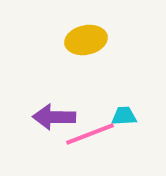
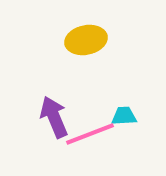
purple arrow: rotated 66 degrees clockwise
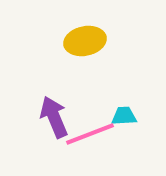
yellow ellipse: moved 1 px left, 1 px down
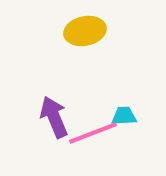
yellow ellipse: moved 10 px up
pink line: moved 3 px right, 1 px up
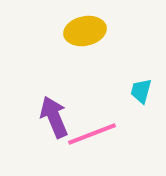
cyan trapezoid: moved 17 px right, 25 px up; rotated 72 degrees counterclockwise
pink line: moved 1 px left, 1 px down
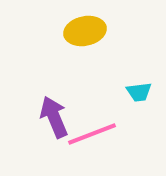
cyan trapezoid: moved 2 px left, 1 px down; rotated 112 degrees counterclockwise
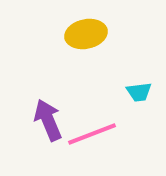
yellow ellipse: moved 1 px right, 3 px down
purple arrow: moved 6 px left, 3 px down
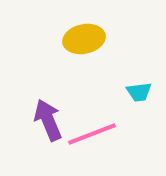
yellow ellipse: moved 2 px left, 5 px down
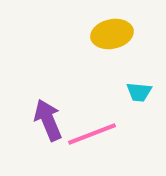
yellow ellipse: moved 28 px right, 5 px up
cyan trapezoid: rotated 12 degrees clockwise
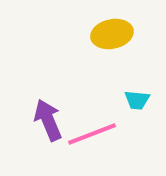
cyan trapezoid: moved 2 px left, 8 px down
